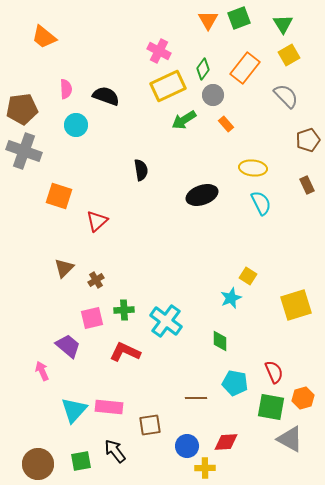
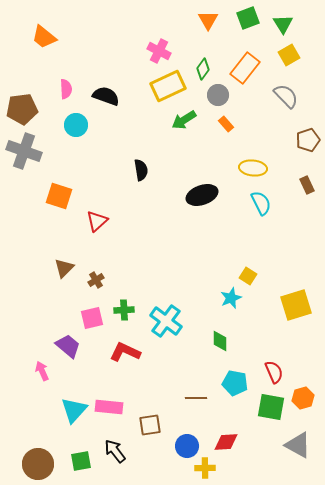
green square at (239, 18): moved 9 px right
gray circle at (213, 95): moved 5 px right
gray triangle at (290, 439): moved 8 px right, 6 px down
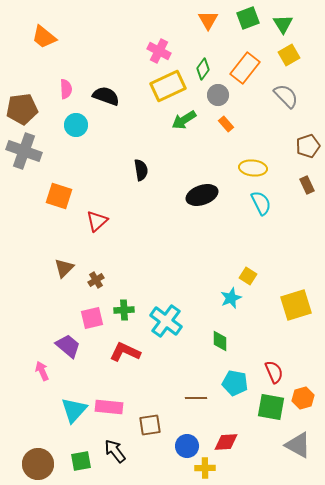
brown pentagon at (308, 140): moved 6 px down
